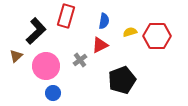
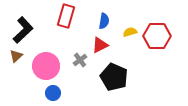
black L-shape: moved 13 px left, 1 px up
black pentagon: moved 8 px left, 3 px up; rotated 28 degrees counterclockwise
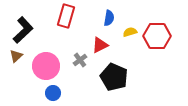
blue semicircle: moved 5 px right, 3 px up
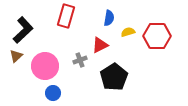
yellow semicircle: moved 2 px left
gray cross: rotated 16 degrees clockwise
pink circle: moved 1 px left
black pentagon: rotated 16 degrees clockwise
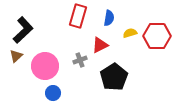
red rectangle: moved 12 px right
yellow semicircle: moved 2 px right, 1 px down
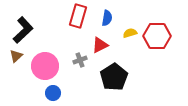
blue semicircle: moved 2 px left
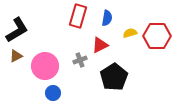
black L-shape: moved 6 px left; rotated 12 degrees clockwise
brown triangle: rotated 16 degrees clockwise
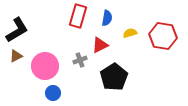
red hexagon: moved 6 px right; rotated 8 degrees clockwise
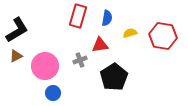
red triangle: rotated 18 degrees clockwise
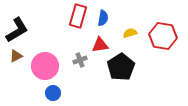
blue semicircle: moved 4 px left
black pentagon: moved 7 px right, 10 px up
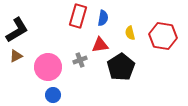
yellow semicircle: rotated 88 degrees counterclockwise
pink circle: moved 3 px right, 1 px down
blue circle: moved 2 px down
